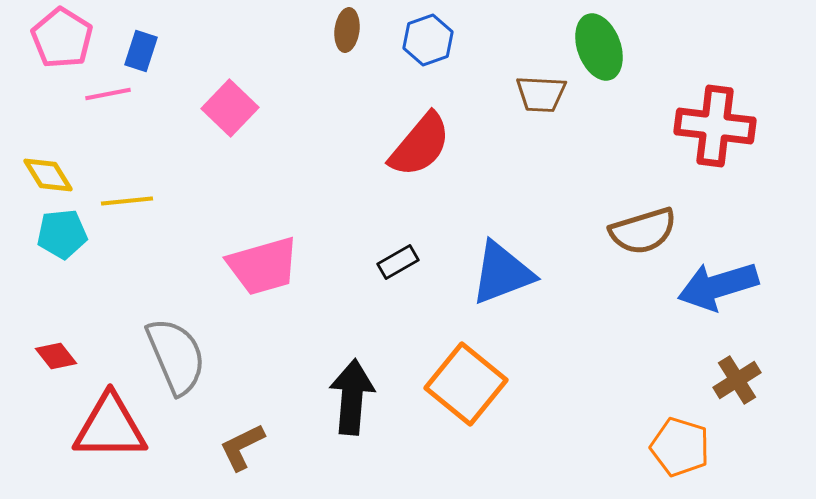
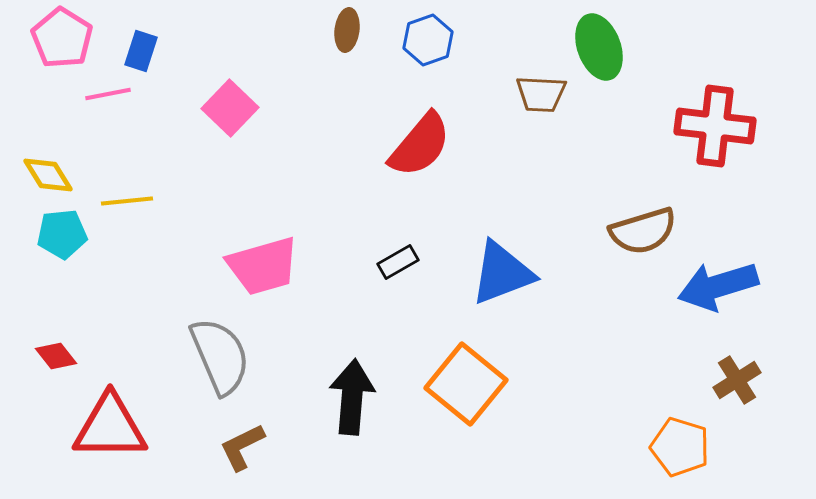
gray semicircle: moved 44 px right
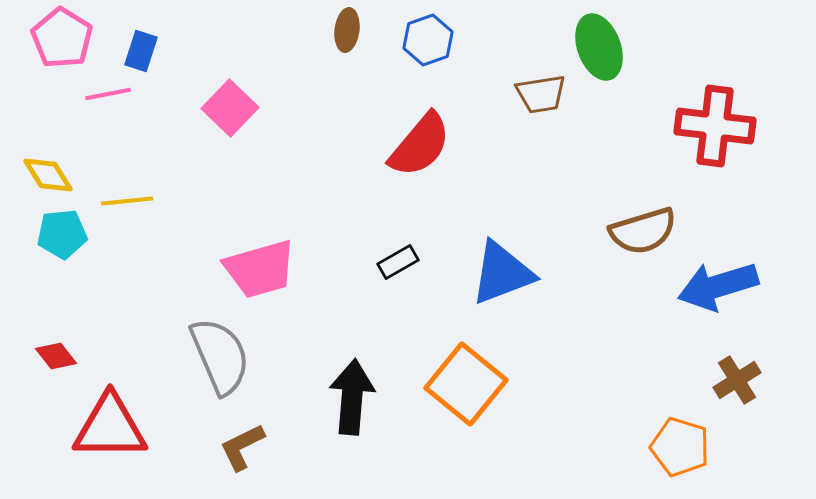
brown trapezoid: rotated 12 degrees counterclockwise
pink trapezoid: moved 3 px left, 3 px down
